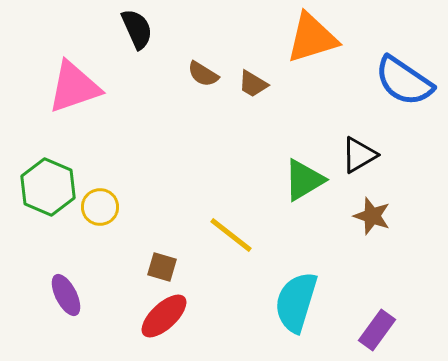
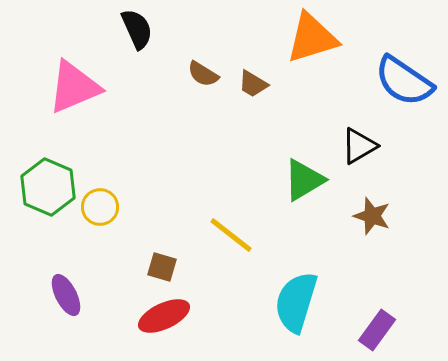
pink triangle: rotated 4 degrees counterclockwise
black triangle: moved 9 px up
red ellipse: rotated 18 degrees clockwise
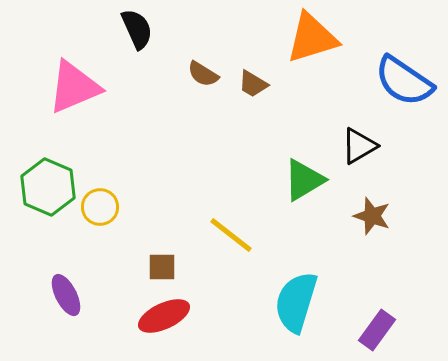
brown square: rotated 16 degrees counterclockwise
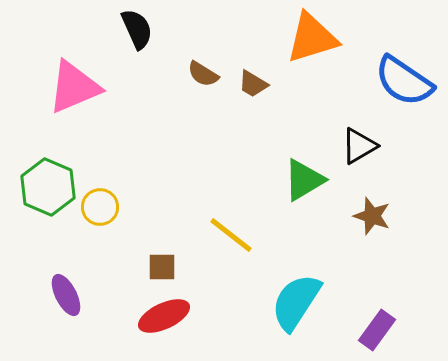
cyan semicircle: rotated 16 degrees clockwise
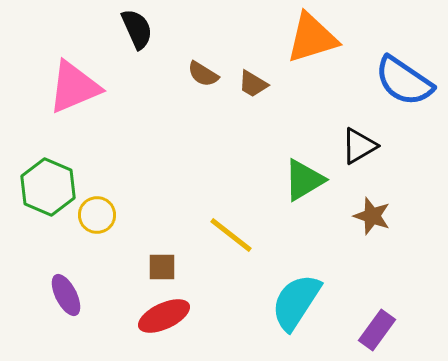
yellow circle: moved 3 px left, 8 px down
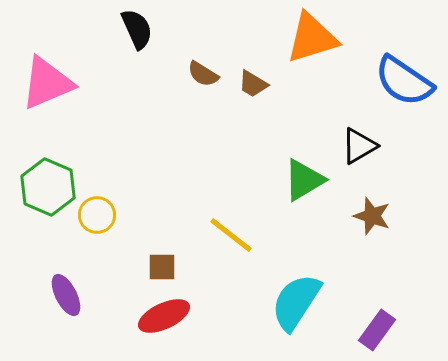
pink triangle: moved 27 px left, 4 px up
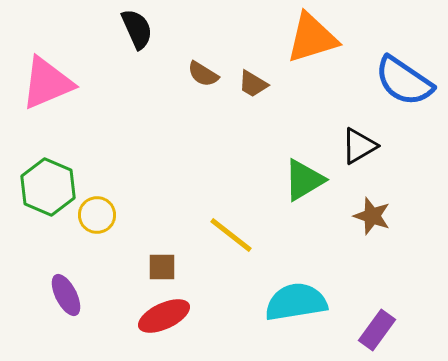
cyan semicircle: rotated 48 degrees clockwise
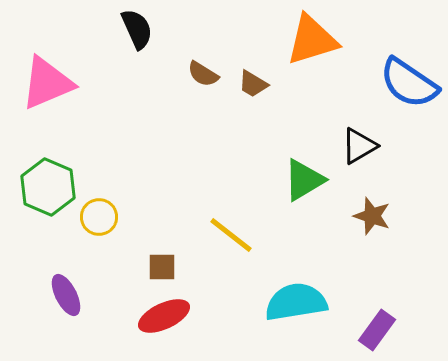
orange triangle: moved 2 px down
blue semicircle: moved 5 px right, 2 px down
yellow circle: moved 2 px right, 2 px down
